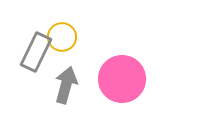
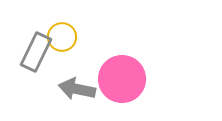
gray arrow: moved 11 px right, 4 px down; rotated 93 degrees counterclockwise
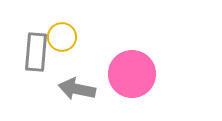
gray rectangle: rotated 21 degrees counterclockwise
pink circle: moved 10 px right, 5 px up
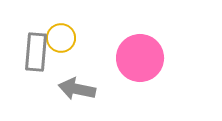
yellow circle: moved 1 px left, 1 px down
pink circle: moved 8 px right, 16 px up
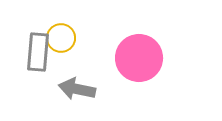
gray rectangle: moved 2 px right
pink circle: moved 1 px left
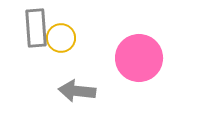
gray rectangle: moved 2 px left, 24 px up; rotated 9 degrees counterclockwise
gray arrow: moved 2 px down; rotated 6 degrees counterclockwise
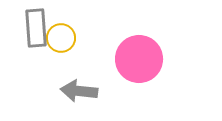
pink circle: moved 1 px down
gray arrow: moved 2 px right
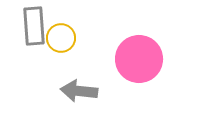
gray rectangle: moved 2 px left, 2 px up
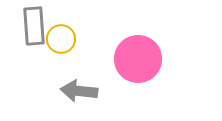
yellow circle: moved 1 px down
pink circle: moved 1 px left
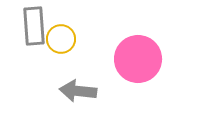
gray arrow: moved 1 px left
